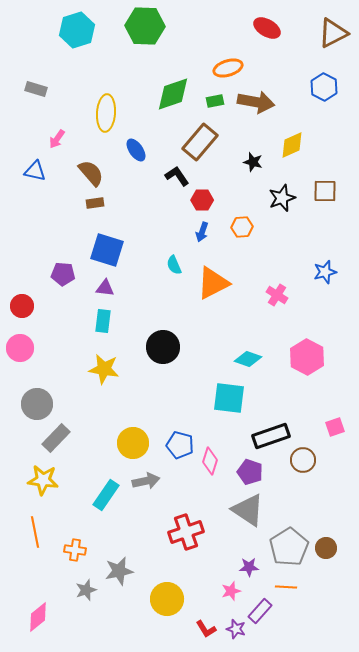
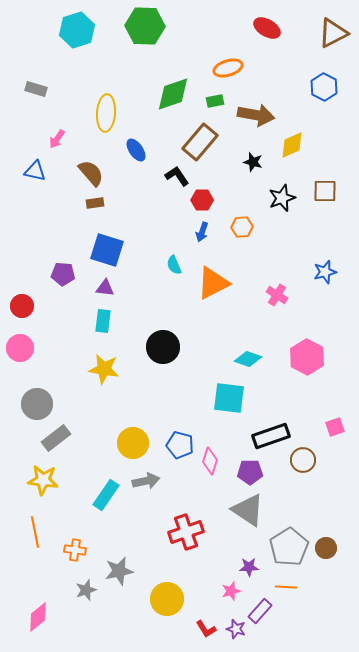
brown arrow at (256, 102): moved 13 px down
gray rectangle at (56, 438): rotated 8 degrees clockwise
purple pentagon at (250, 472): rotated 20 degrees counterclockwise
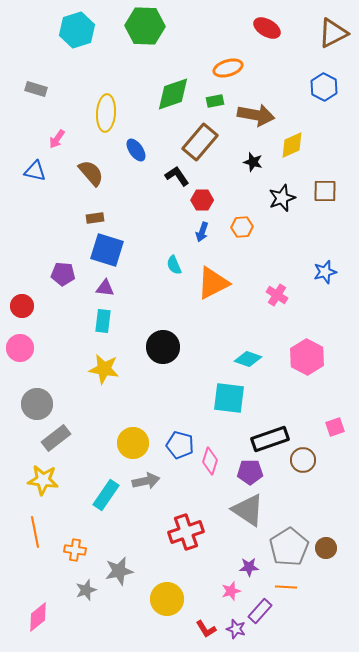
brown rectangle at (95, 203): moved 15 px down
black rectangle at (271, 436): moved 1 px left, 3 px down
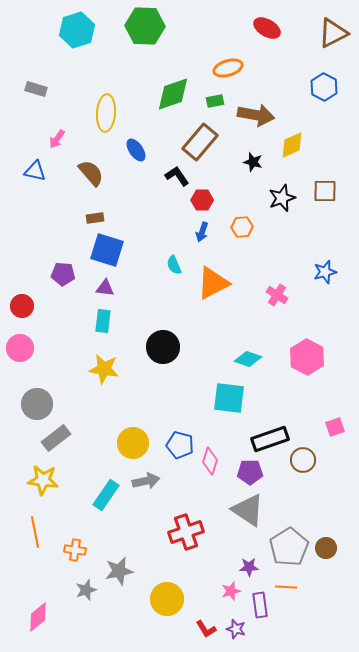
purple rectangle at (260, 611): moved 6 px up; rotated 50 degrees counterclockwise
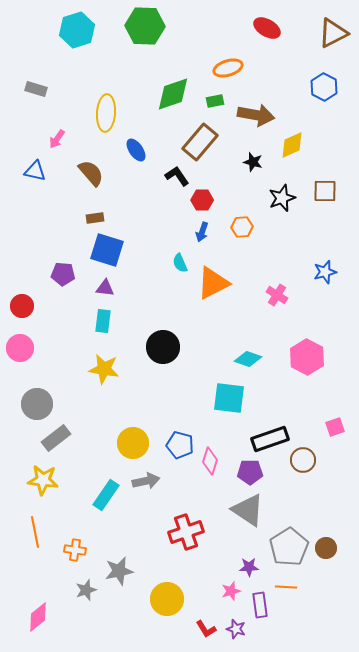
cyan semicircle at (174, 265): moved 6 px right, 2 px up
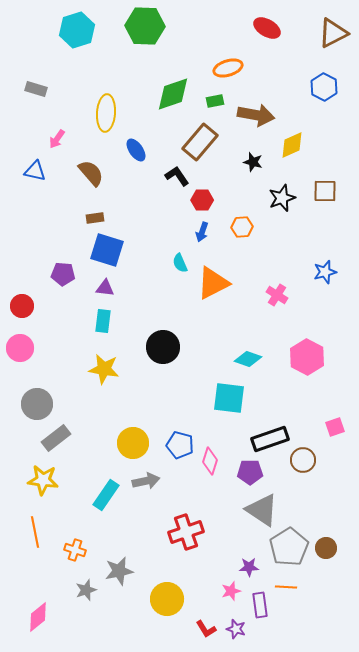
gray triangle at (248, 510): moved 14 px right
orange cross at (75, 550): rotated 10 degrees clockwise
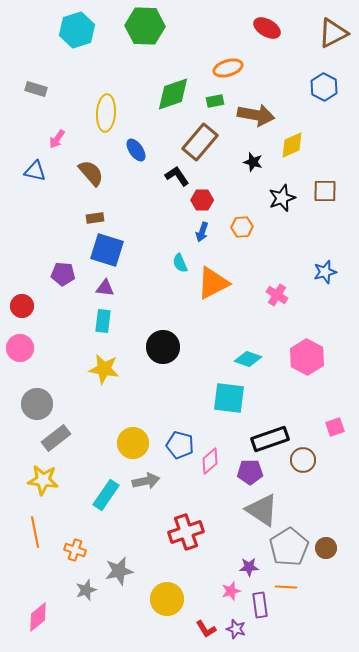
pink diamond at (210, 461): rotated 32 degrees clockwise
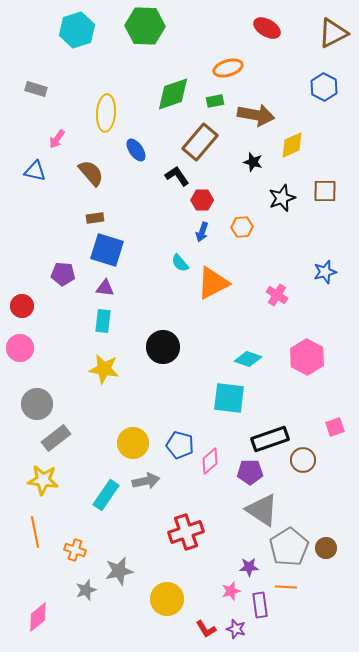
cyan semicircle at (180, 263): rotated 18 degrees counterclockwise
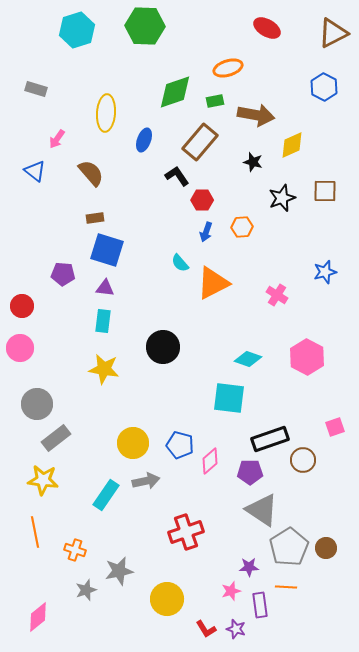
green diamond at (173, 94): moved 2 px right, 2 px up
blue ellipse at (136, 150): moved 8 px right, 10 px up; rotated 55 degrees clockwise
blue triangle at (35, 171): rotated 25 degrees clockwise
blue arrow at (202, 232): moved 4 px right
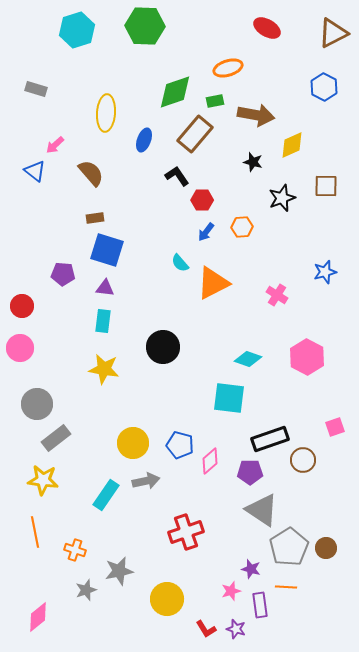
pink arrow at (57, 139): moved 2 px left, 6 px down; rotated 12 degrees clockwise
brown rectangle at (200, 142): moved 5 px left, 8 px up
brown square at (325, 191): moved 1 px right, 5 px up
blue arrow at (206, 232): rotated 18 degrees clockwise
purple star at (249, 567): moved 2 px right, 2 px down; rotated 18 degrees clockwise
